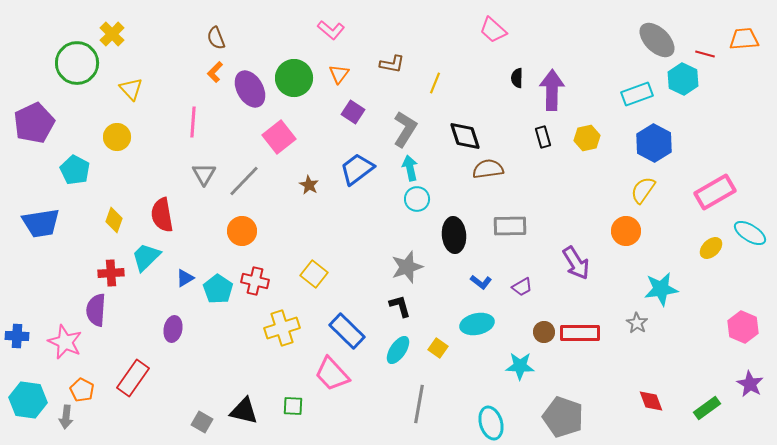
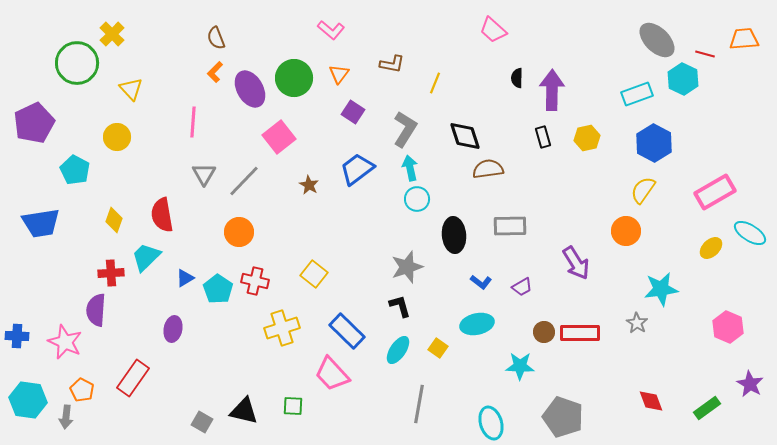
orange circle at (242, 231): moved 3 px left, 1 px down
pink hexagon at (743, 327): moved 15 px left
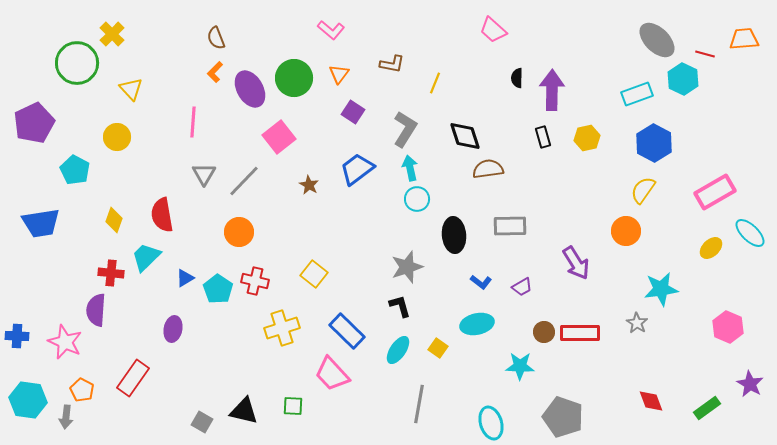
cyan ellipse at (750, 233): rotated 12 degrees clockwise
red cross at (111, 273): rotated 10 degrees clockwise
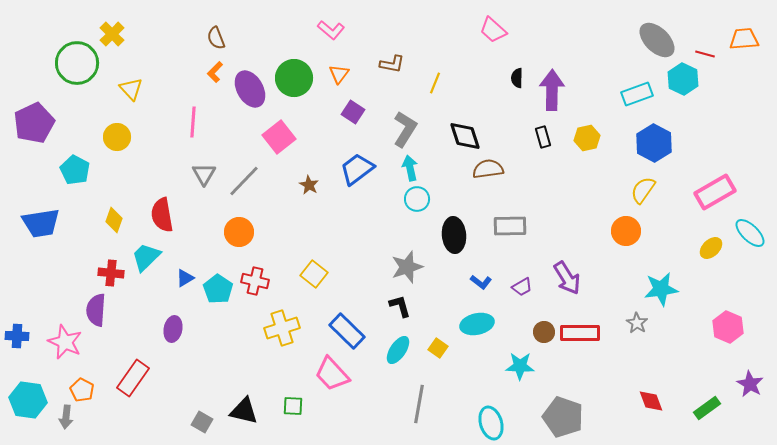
purple arrow at (576, 263): moved 9 px left, 15 px down
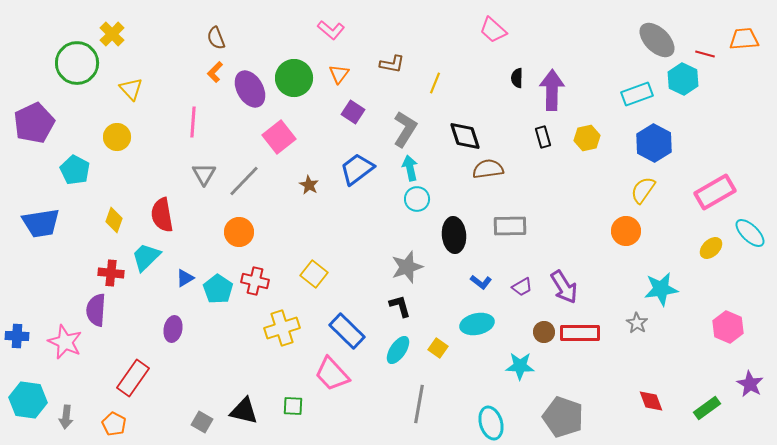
purple arrow at (567, 278): moved 3 px left, 9 px down
orange pentagon at (82, 390): moved 32 px right, 34 px down
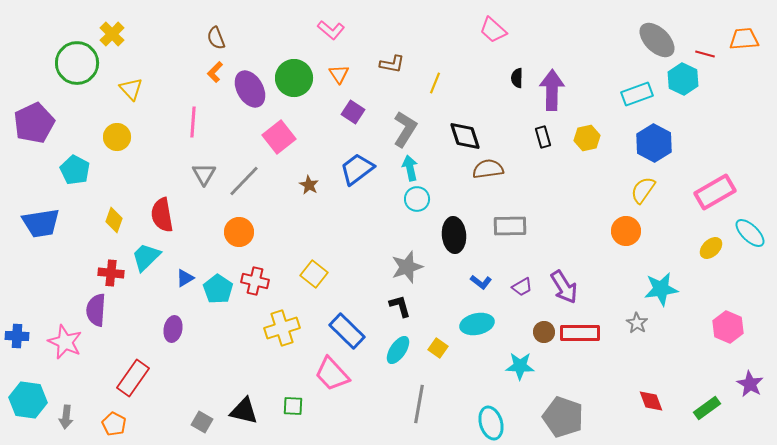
orange triangle at (339, 74): rotated 10 degrees counterclockwise
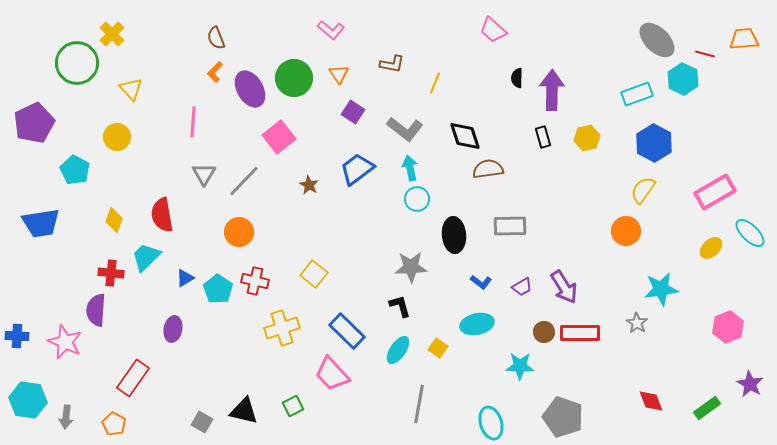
gray L-shape at (405, 129): rotated 96 degrees clockwise
gray star at (407, 267): moved 4 px right; rotated 16 degrees clockwise
pink hexagon at (728, 327): rotated 16 degrees clockwise
green square at (293, 406): rotated 30 degrees counterclockwise
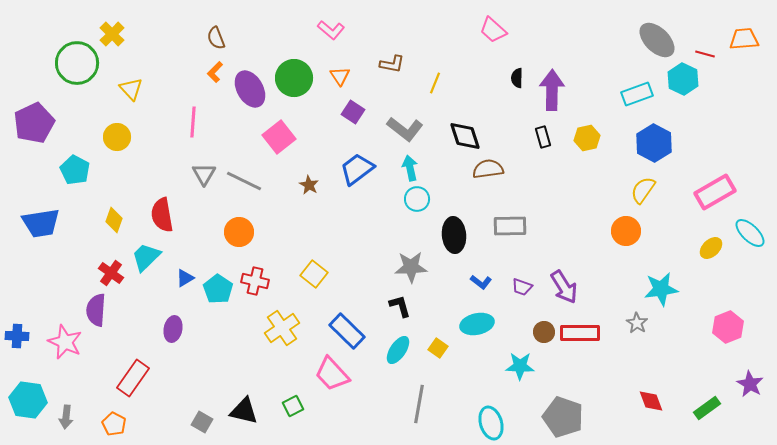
orange triangle at (339, 74): moved 1 px right, 2 px down
gray line at (244, 181): rotated 72 degrees clockwise
red cross at (111, 273): rotated 30 degrees clockwise
purple trapezoid at (522, 287): rotated 50 degrees clockwise
yellow cross at (282, 328): rotated 16 degrees counterclockwise
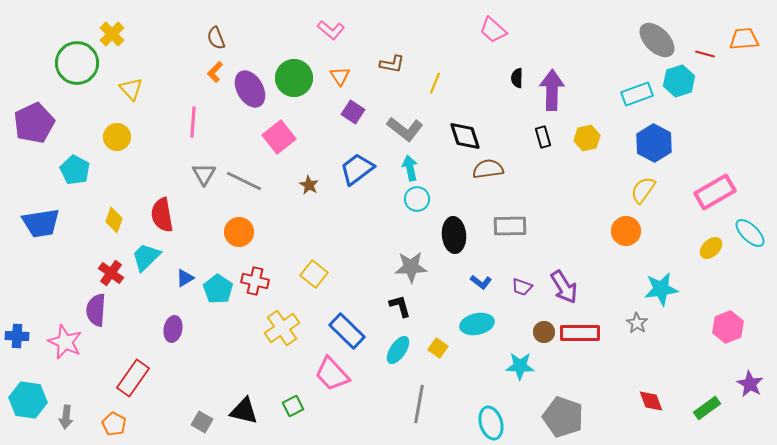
cyan hexagon at (683, 79): moved 4 px left, 2 px down; rotated 16 degrees clockwise
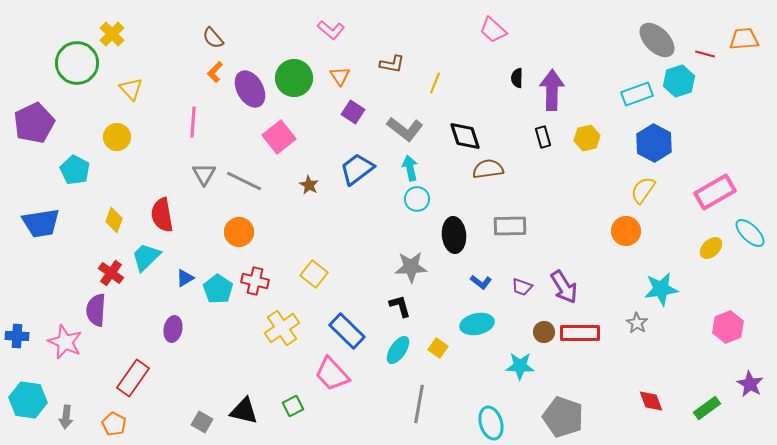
brown semicircle at (216, 38): moved 3 px left; rotated 20 degrees counterclockwise
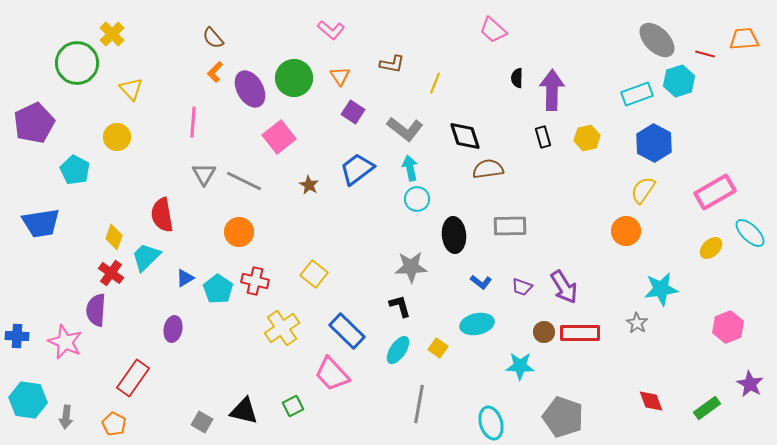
yellow diamond at (114, 220): moved 17 px down
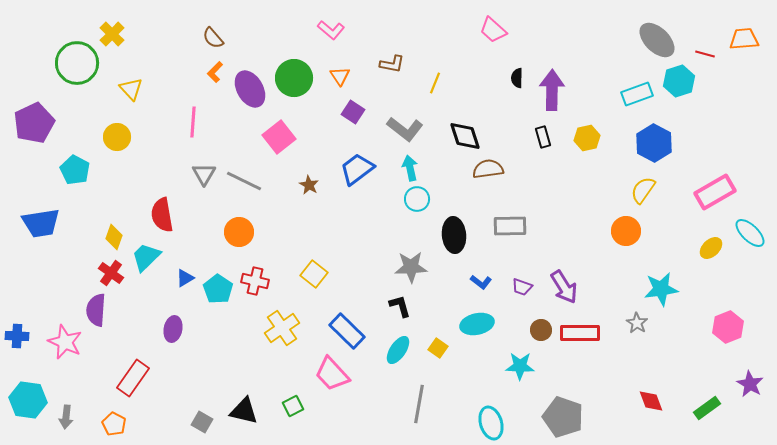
brown circle at (544, 332): moved 3 px left, 2 px up
